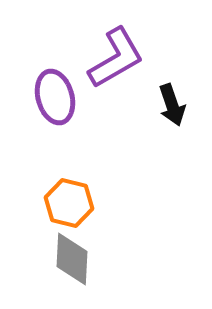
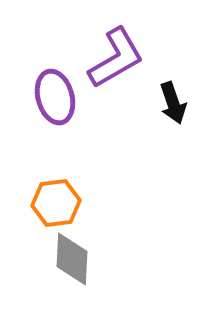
black arrow: moved 1 px right, 2 px up
orange hexagon: moved 13 px left; rotated 21 degrees counterclockwise
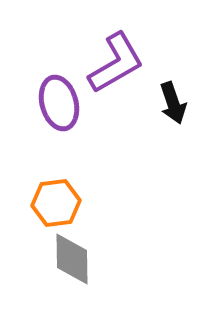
purple L-shape: moved 5 px down
purple ellipse: moved 4 px right, 6 px down
gray diamond: rotated 4 degrees counterclockwise
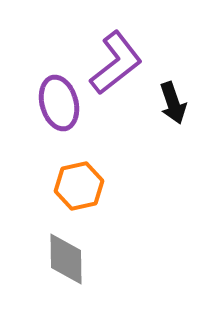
purple L-shape: rotated 8 degrees counterclockwise
orange hexagon: moved 23 px right, 17 px up; rotated 6 degrees counterclockwise
gray diamond: moved 6 px left
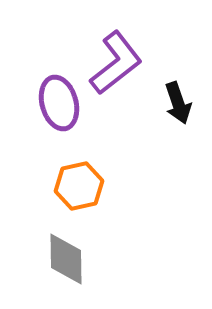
black arrow: moved 5 px right
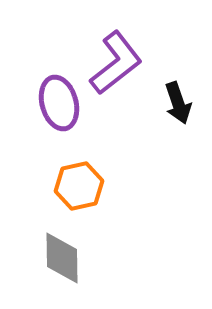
gray diamond: moved 4 px left, 1 px up
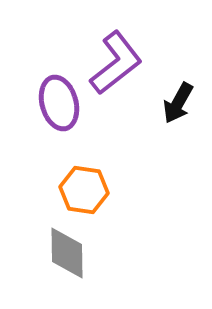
black arrow: rotated 48 degrees clockwise
orange hexagon: moved 5 px right, 4 px down; rotated 21 degrees clockwise
gray diamond: moved 5 px right, 5 px up
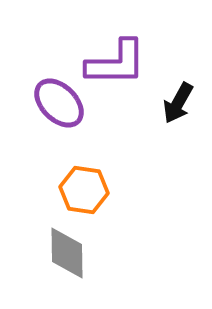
purple L-shape: rotated 38 degrees clockwise
purple ellipse: rotated 30 degrees counterclockwise
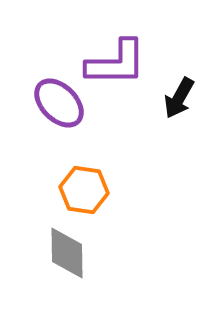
black arrow: moved 1 px right, 5 px up
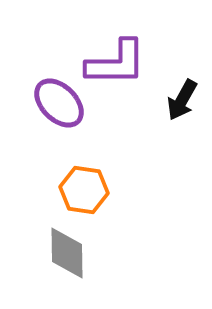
black arrow: moved 3 px right, 2 px down
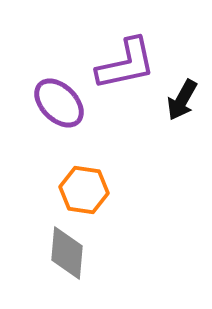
purple L-shape: moved 10 px right, 1 px down; rotated 12 degrees counterclockwise
gray diamond: rotated 6 degrees clockwise
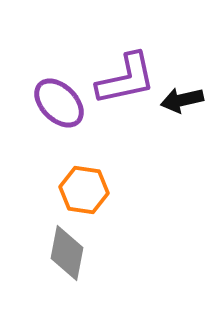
purple L-shape: moved 15 px down
black arrow: rotated 48 degrees clockwise
gray diamond: rotated 6 degrees clockwise
